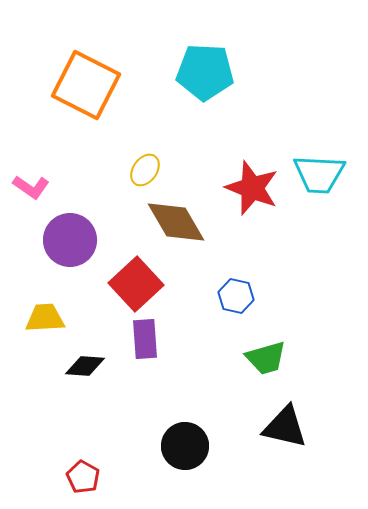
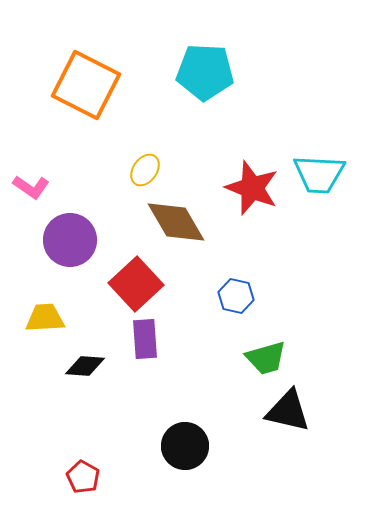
black triangle: moved 3 px right, 16 px up
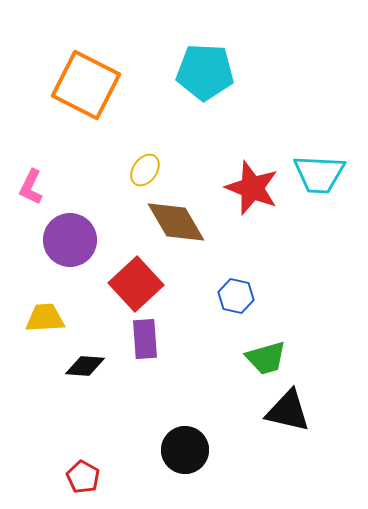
pink L-shape: rotated 81 degrees clockwise
black circle: moved 4 px down
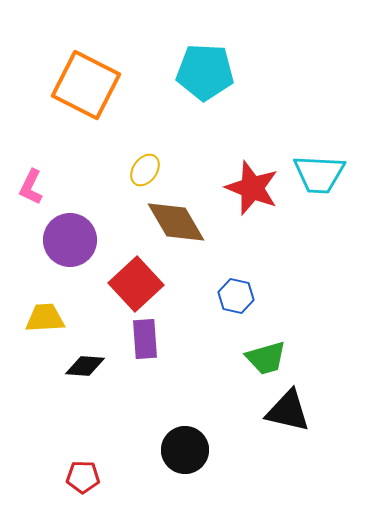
red pentagon: rotated 28 degrees counterclockwise
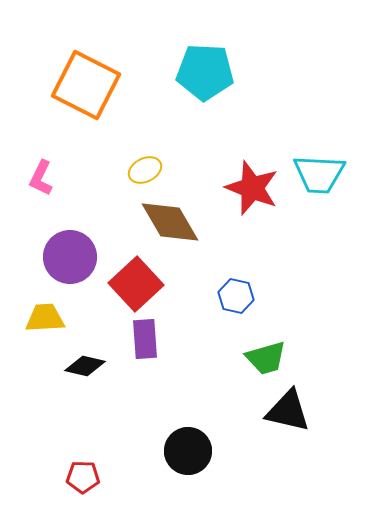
yellow ellipse: rotated 28 degrees clockwise
pink L-shape: moved 10 px right, 9 px up
brown diamond: moved 6 px left
purple circle: moved 17 px down
black diamond: rotated 9 degrees clockwise
black circle: moved 3 px right, 1 px down
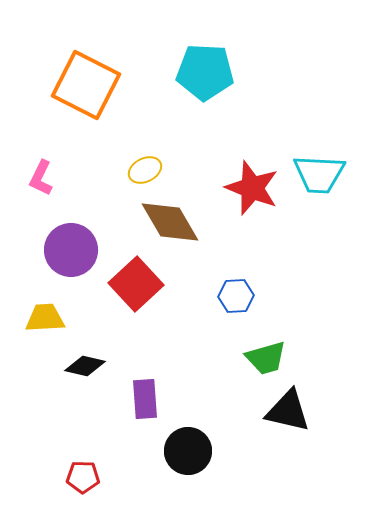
purple circle: moved 1 px right, 7 px up
blue hexagon: rotated 16 degrees counterclockwise
purple rectangle: moved 60 px down
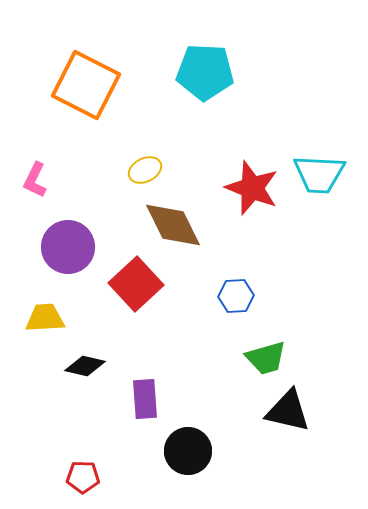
pink L-shape: moved 6 px left, 2 px down
brown diamond: moved 3 px right, 3 px down; rotated 4 degrees clockwise
purple circle: moved 3 px left, 3 px up
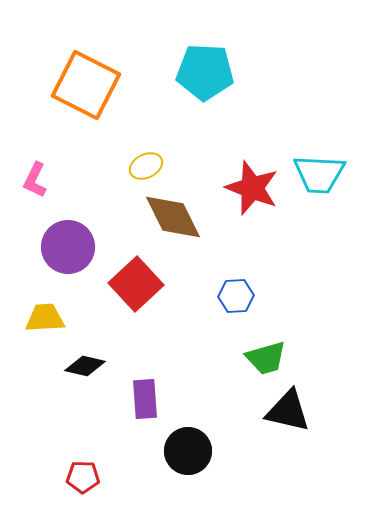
yellow ellipse: moved 1 px right, 4 px up
brown diamond: moved 8 px up
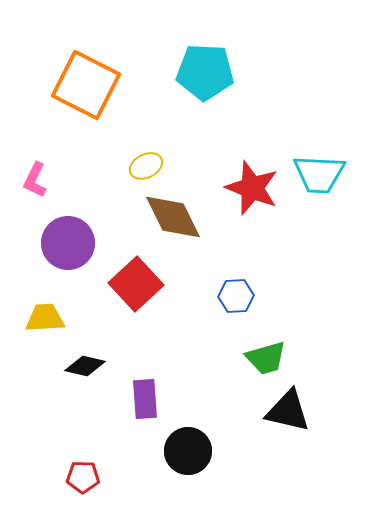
purple circle: moved 4 px up
